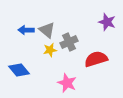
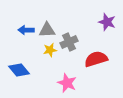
gray triangle: rotated 42 degrees counterclockwise
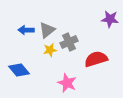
purple star: moved 3 px right, 3 px up; rotated 12 degrees counterclockwise
gray triangle: rotated 36 degrees counterclockwise
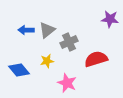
yellow star: moved 3 px left, 11 px down
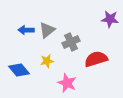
gray cross: moved 2 px right
